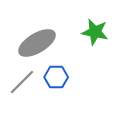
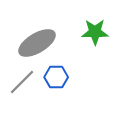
green star: rotated 12 degrees counterclockwise
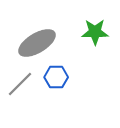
gray line: moved 2 px left, 2 px down
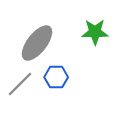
gray ellipse: rotated 21 degrees counterclockwise
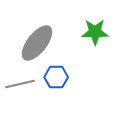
gray line: rotated 32 degrees clockwise
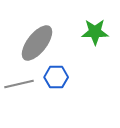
gray line: moved 1 px left
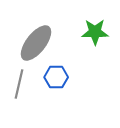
gray ellipse: moved 1 px left
gray line: rotated 64 degrees counterclockwise
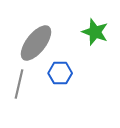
green star: rotated 20 degrees clockwise
blue hexagon: moved 4 px right, 4 px up
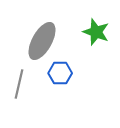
green star: moved 1 px right
gray ellipse: moved 6 px right, 2 px up; rotated 9 degrees counterclockwise
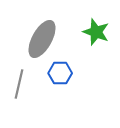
gray ellipse: moved 2 px up
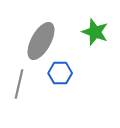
green star: moved 1 px left
gray ellipse: moved 1 px left, 2 px down
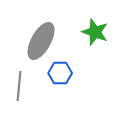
gray line: moved 2 px down; rotated 8 degrees counterclockwise
